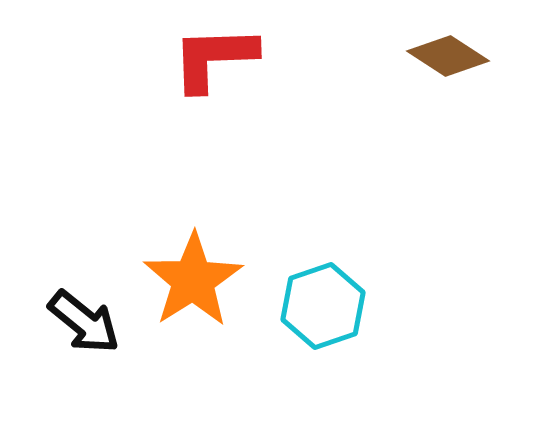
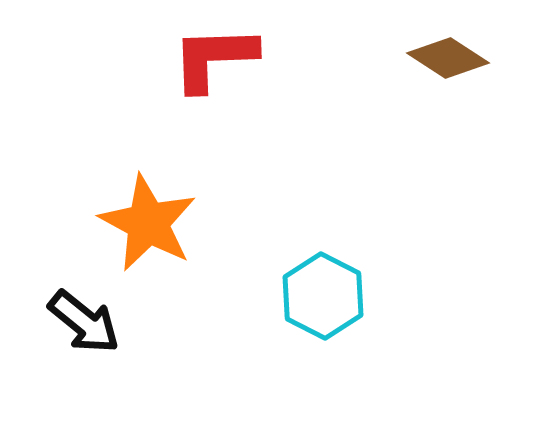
brown diamond: moved 2 px down
orange star: moved 45 px left, 57 px up; rotated 12 degrees counterclockwise
cyan hexagon: moved 10 px up; rotated 14 degrees counterclockwise
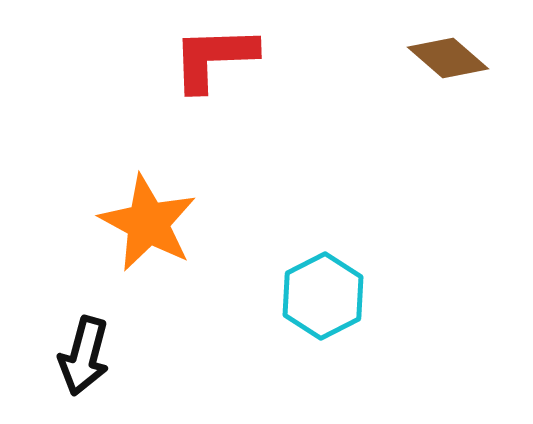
brown diamond: rotated 8 degrees clockwise
cyan hexagon: rotated 6 degrees clockwise
black arrow: moved 34 px down; rotated 66 degrees clockwise
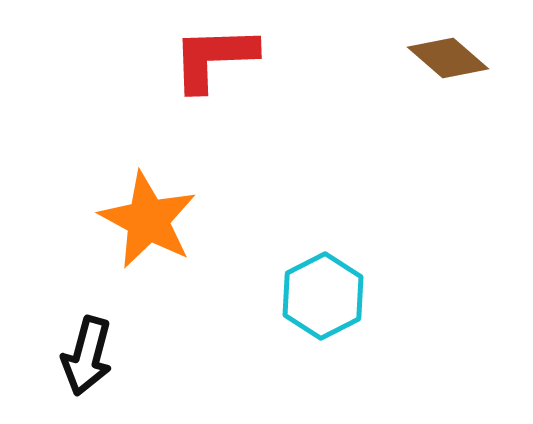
orange star: moved 3 px up
black arrow: moved 3 px right
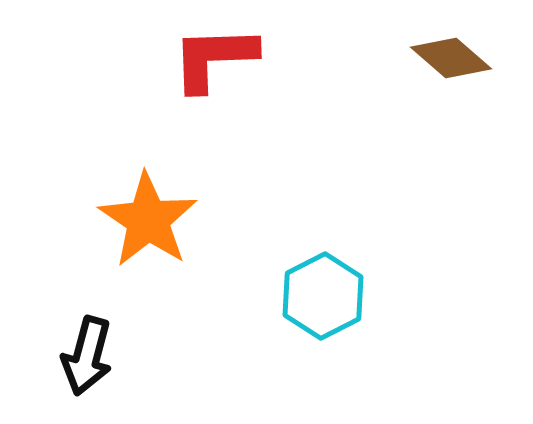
brown diamond: moved 3 px right
orange star: rotated 6 degrees clockwise
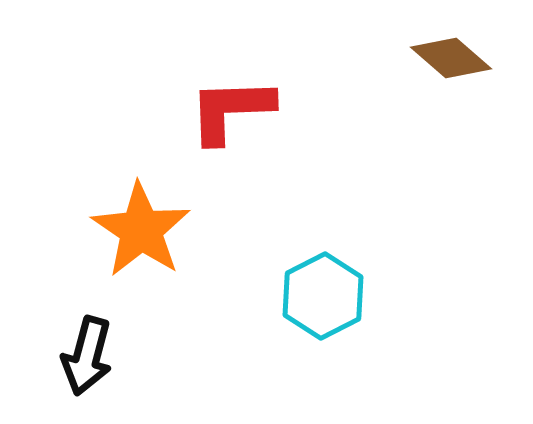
red L-shape: moved 17 px right, 52 px down
orange star: moved 7 px left, 10 px down
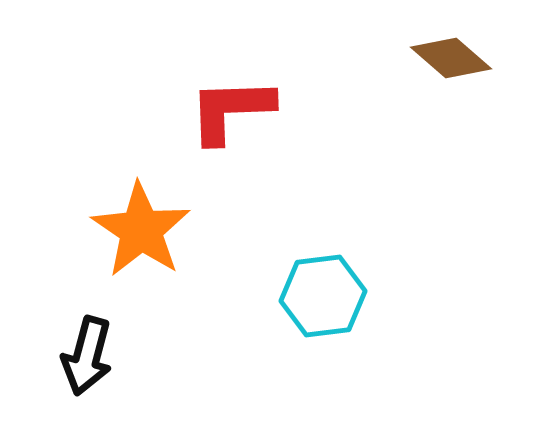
cyan hexagon: rotated 20 degrees clockwise
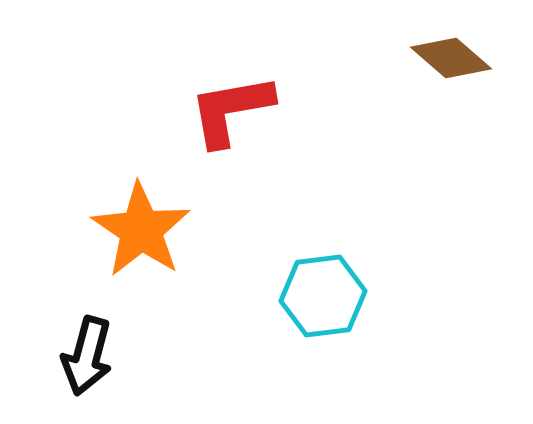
red L-shape: rotated 8 degrees counterclockwise
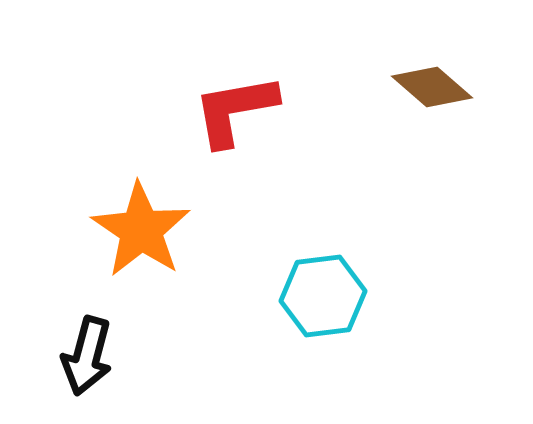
brown diamond: moved 19 px left, 29 px down
red L-shape: moved 4 px right
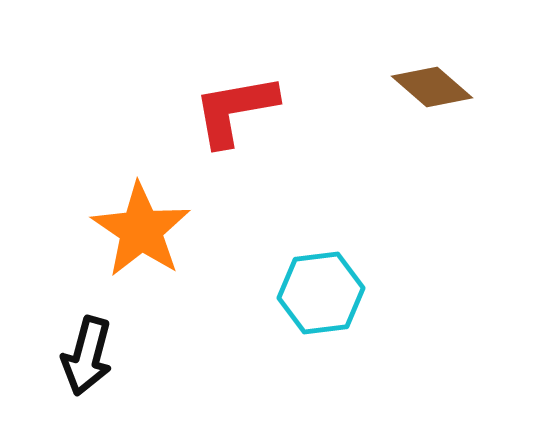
cyan hexagon: moved 2 px left, 3 px up
